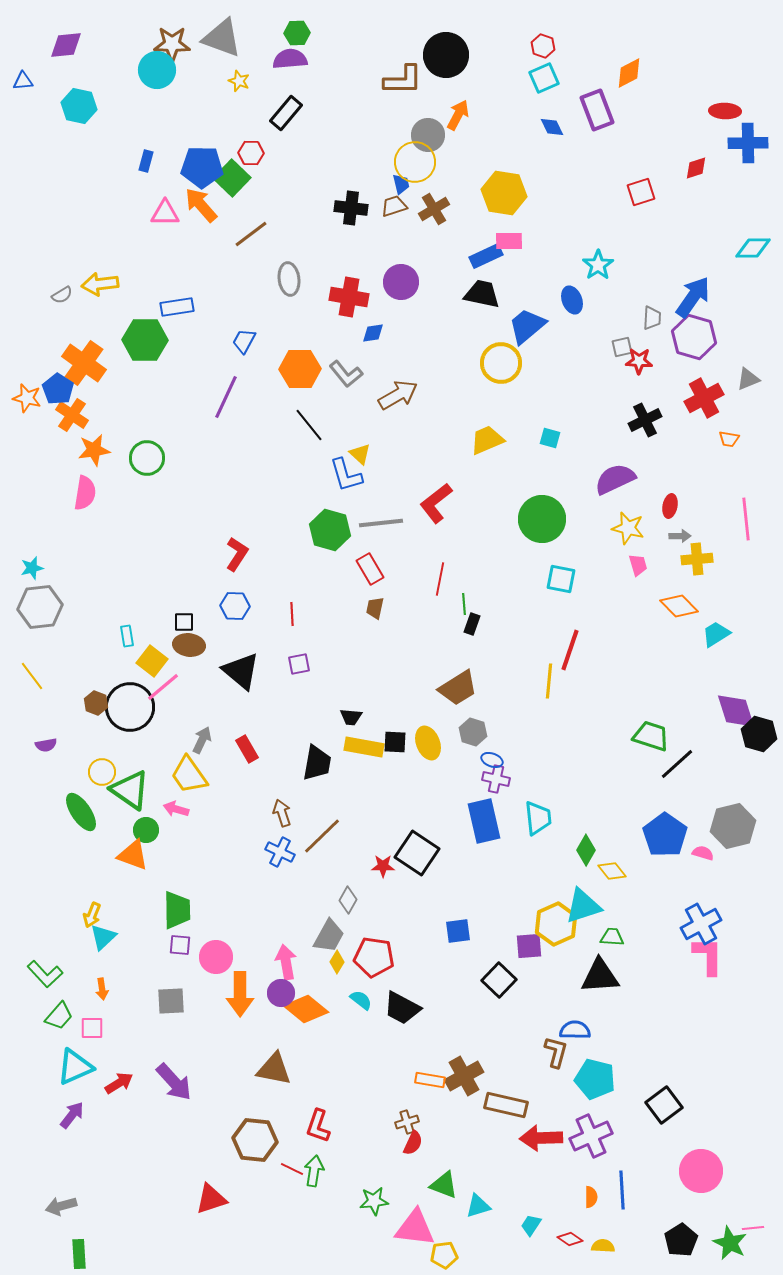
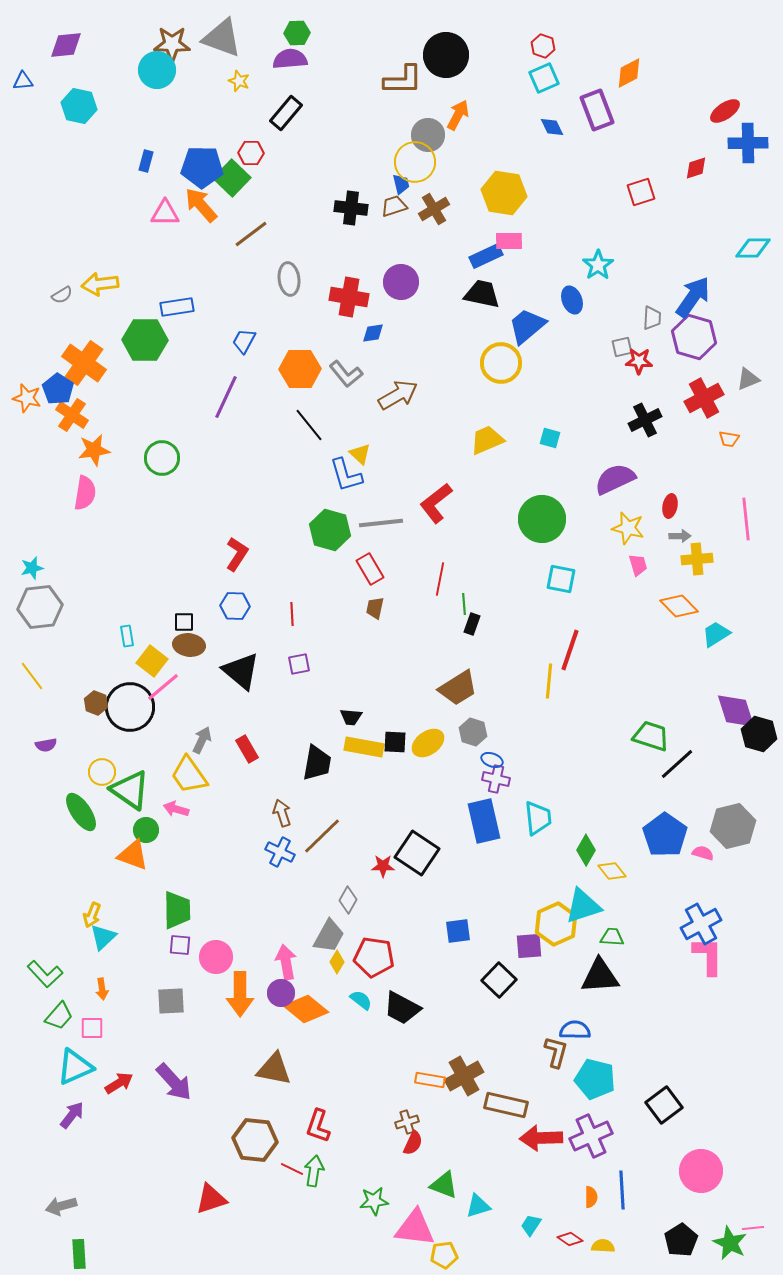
red ellipse at (725, 111): rotated 36 degrees counterclockwise
green circle at (147, 458): moved 15 px right
yellow ellipse at (428, 743): rotated 76 degrees clockwise
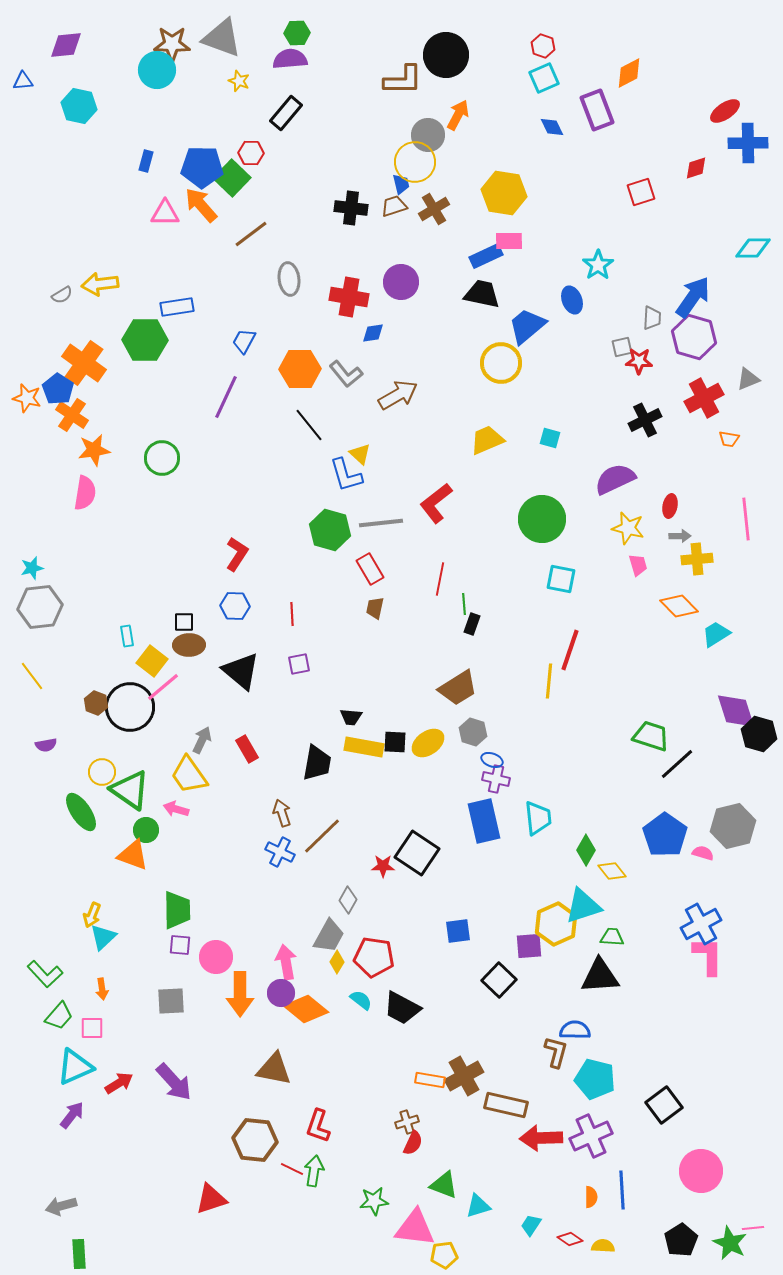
brown ellipse at (189, 645): rotated 8 degrees counterclockwise
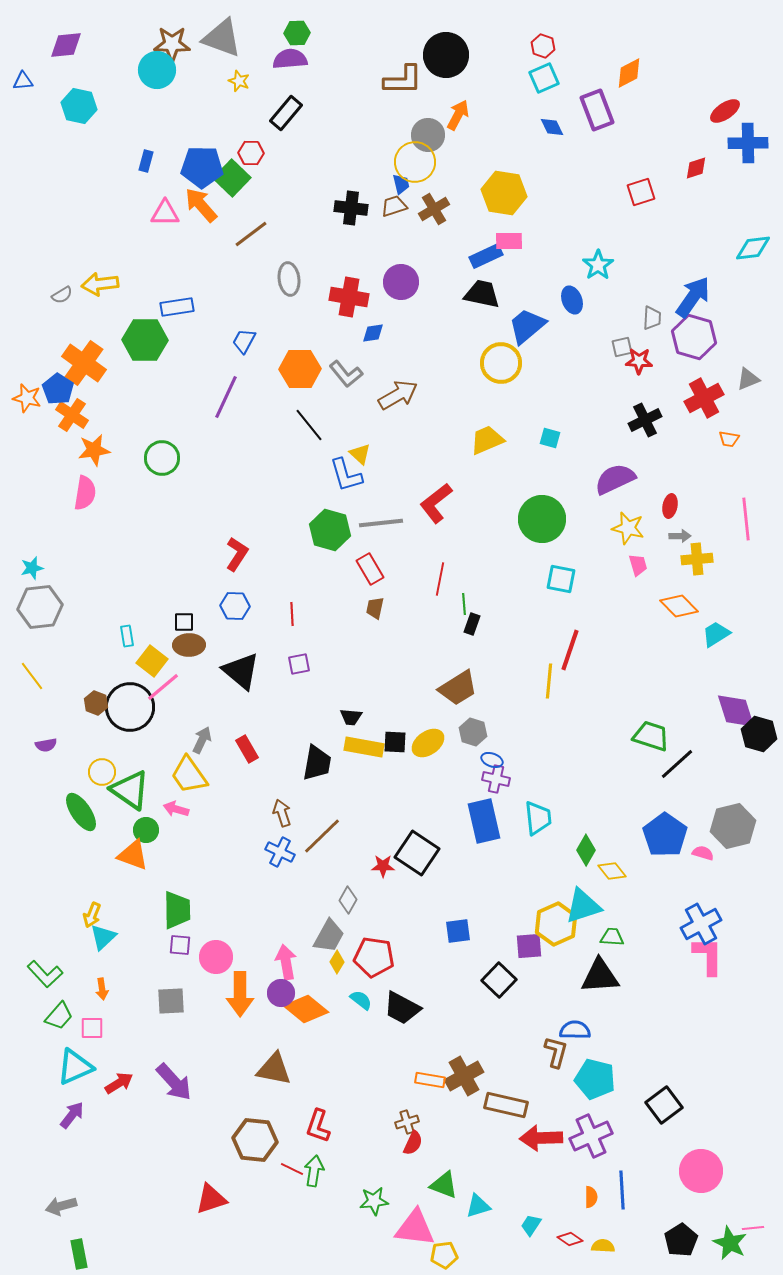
cyan diamond at (753, 248): rotated 6 degrees counterclockwise
green rectangle at (79, 1254): rotated 8 degrees counterclockwise
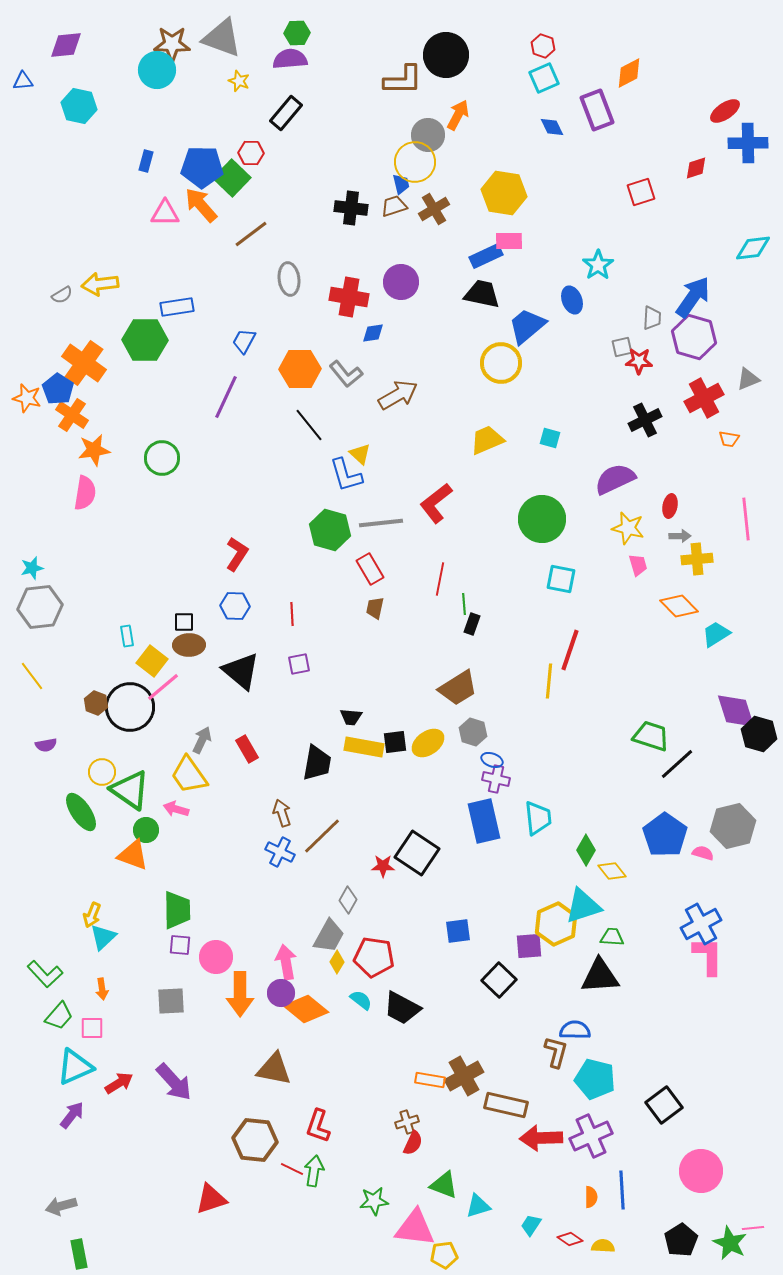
black square at (395, 742): rotated 10 degrees counterclockwise
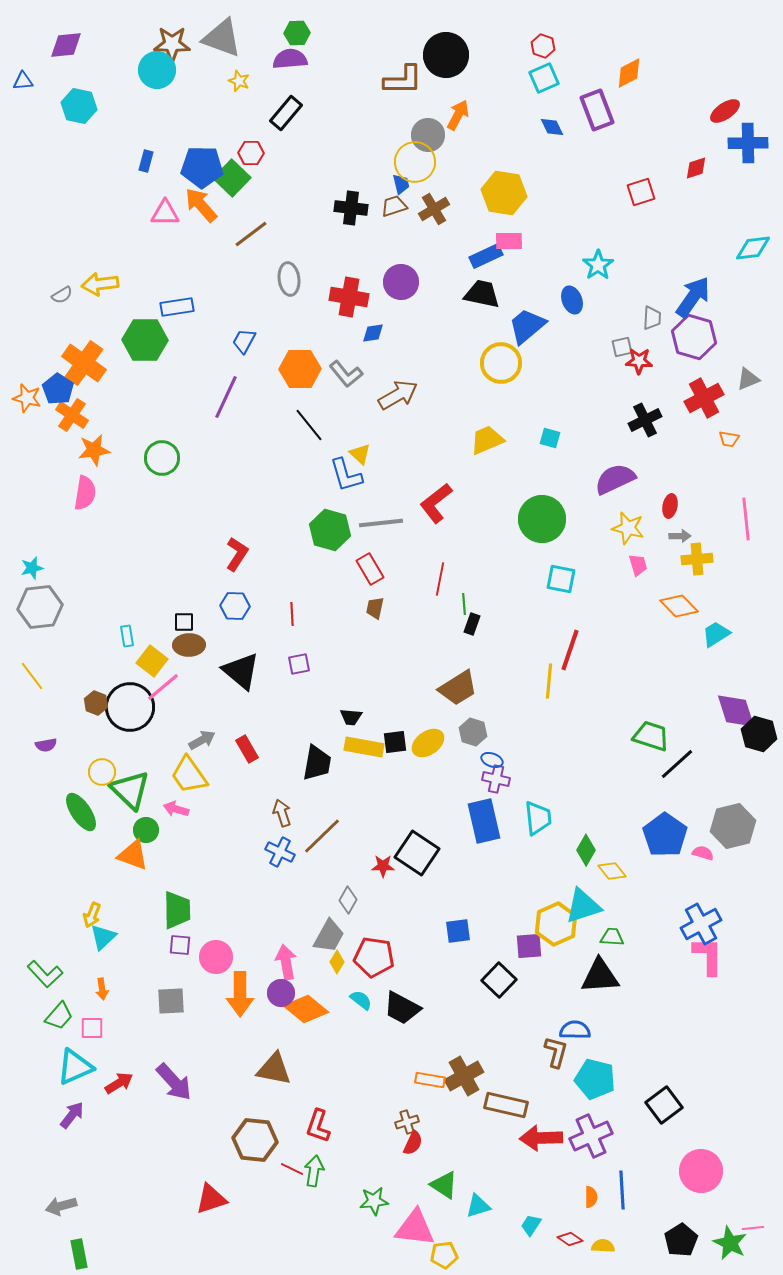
gray arrow at (202, 740): rotated 36 degrees clockwise
green triangle at (130, 790): rotated 9 degrees clockwise
green triangle at (444, 1185): rotated 12 degrees clockwise
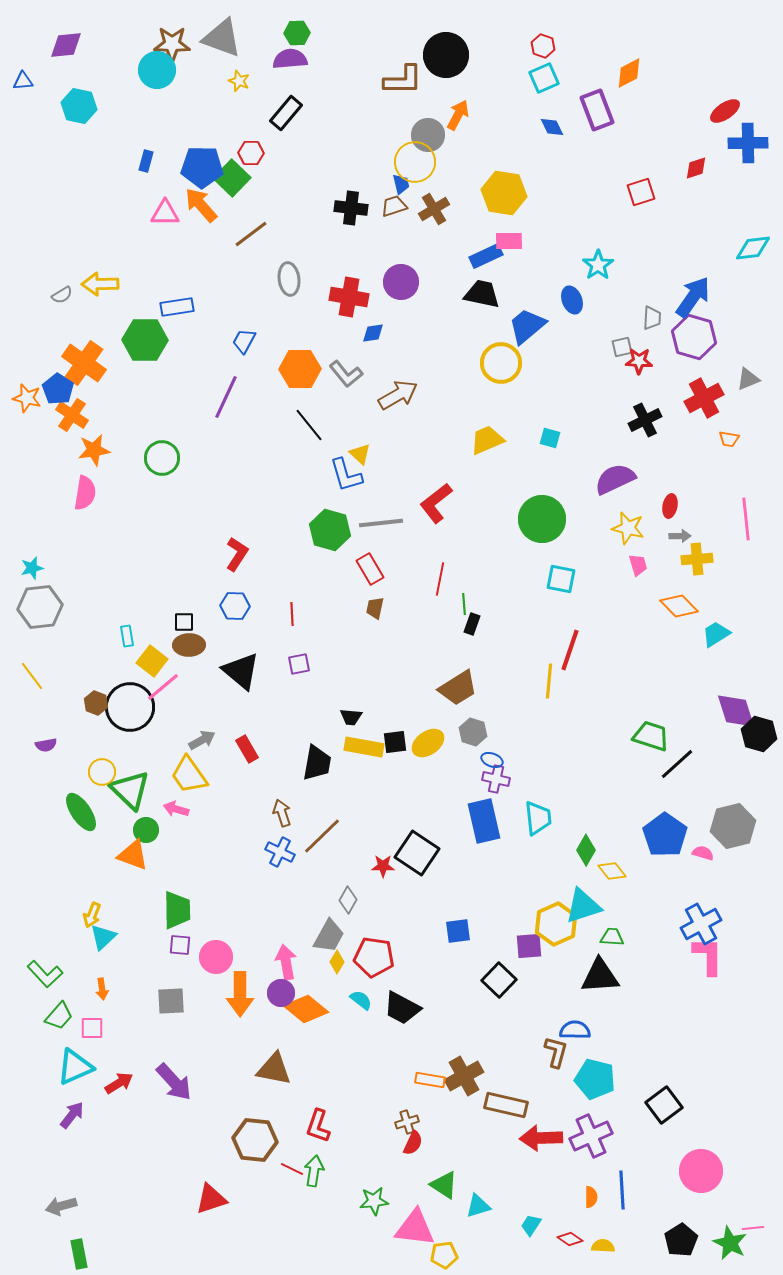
yellow arrow at (100, 284): rotated 6 degrees clockwise
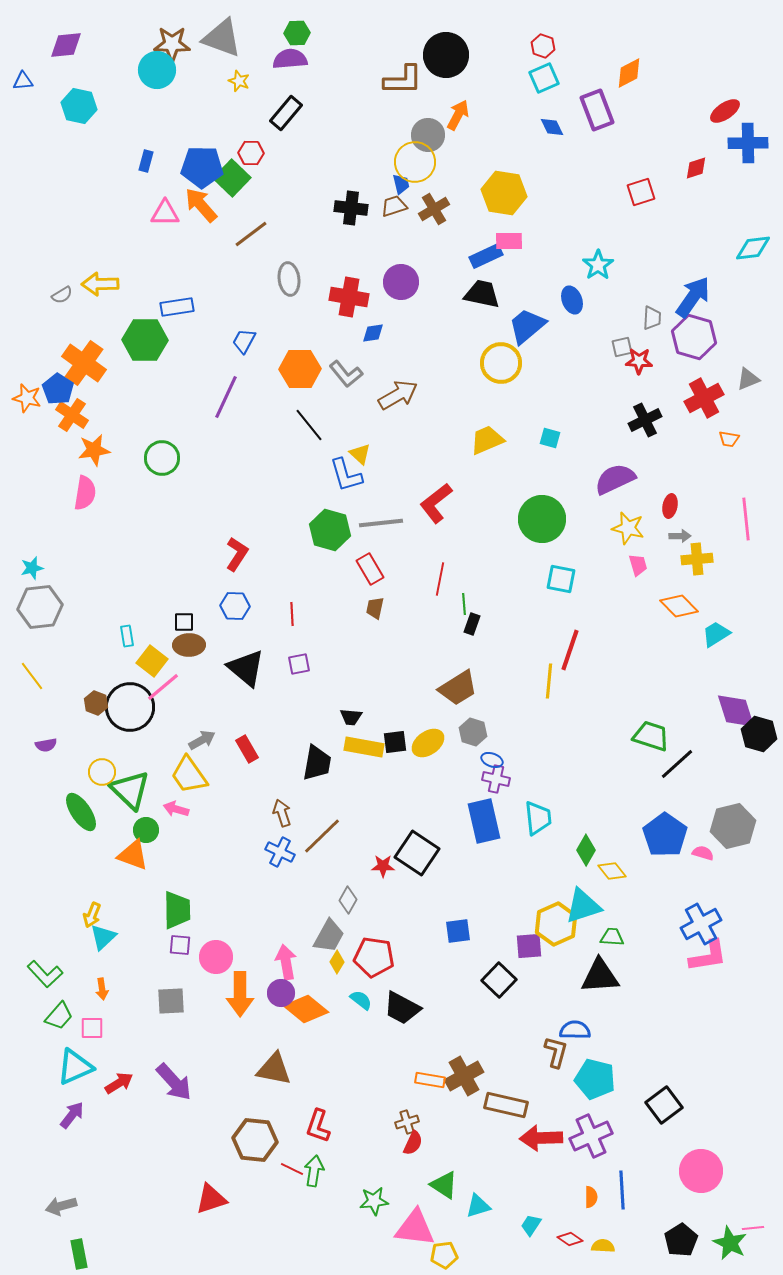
black triangle at (241, 671): moved 5 px right, 3 px up
pink L-shape at (708, 956): rotated 81 degrees clockwise
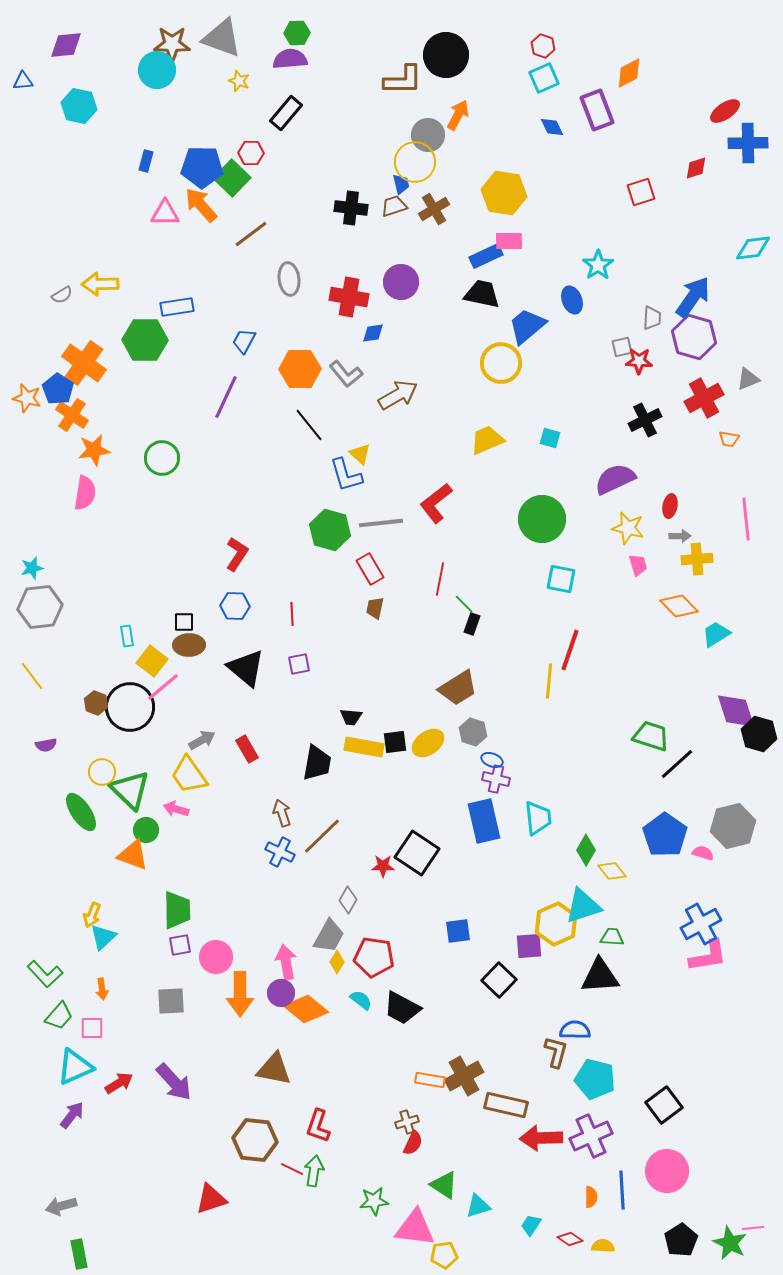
green line at (464, 604): rotated 40 degrees counterclockwise
purple square at (180, 945): rotated 15 degrees counterclockwise
pink circle at (701, 1171): moved 34 px left
